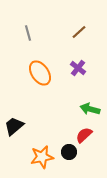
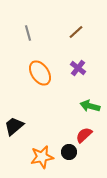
brown line: moved 3 px left
green arrow: moved 3 px up
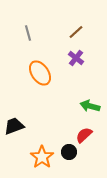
purple cross: moved 2 px left, 10 px up
black trapezoid: rotated 20 degrees clockwise
orange star: rotated 25 degrees counterclockwise
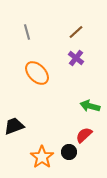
gray line: moved 1 px left, 1 px up
orange ellipse: moved 3 px left; rotated 10 degrees counterclockwise
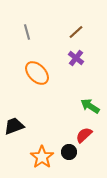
green arrow: rotated 18 degrees clockwise
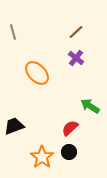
gray line: moved 14 px left
red semicircle: moved 14 px left, 7 px up
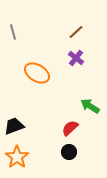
orange ellipse: rotated 15 degrees counterclockwise
orange star: moved 25 px left
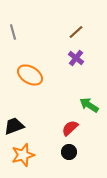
orange ellipse: moved 7 px left, 2 px down
green arrow: moved 1 px left, 1 px up
orange star: moved 6 px right, 2 px up; rotated 20 degrees clockwise
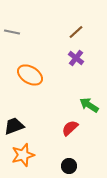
gray line: moved 1 px left; rotated 63 degrees counterclockwise
black circle: moved 14 px down
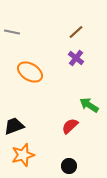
orange ellipse: moved 3 px up
red semicircle: moved 2 px up
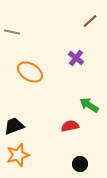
brown line: moved 14 px right, 11 px up
red semicircle: rotated 30 degrees clockwise
orange star: moved 5 px left
black circle: moved 11 px right, 2 px up
